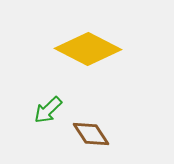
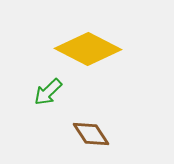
green arrow: moved 18 px up
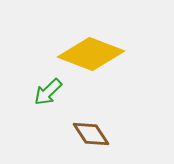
yellow diamond: moved 3 px right, 5 px down; rotated 6 degrees counterclockwise
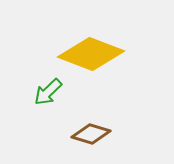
brown diamond: rotated 39 degrees counterclockwise
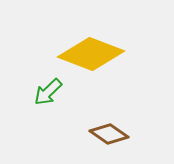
brown diamond: moved 18 px right; rotated 18 degrees clockwise
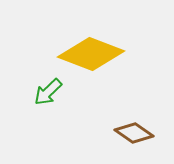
brown diamond: moved 25 px right, 1 px up
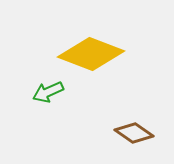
green arrow: rotated 20 degrees clockwise
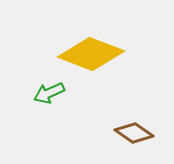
green arrow: moved 1 px right, 1 px down
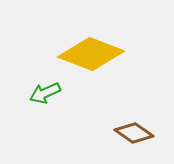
green arrow: moved 4 px left
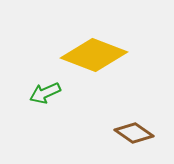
yellow diamond: moved 3 px right, 1 px down
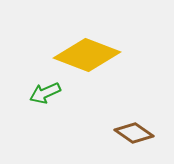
yellow diamond: moved 7 px left
